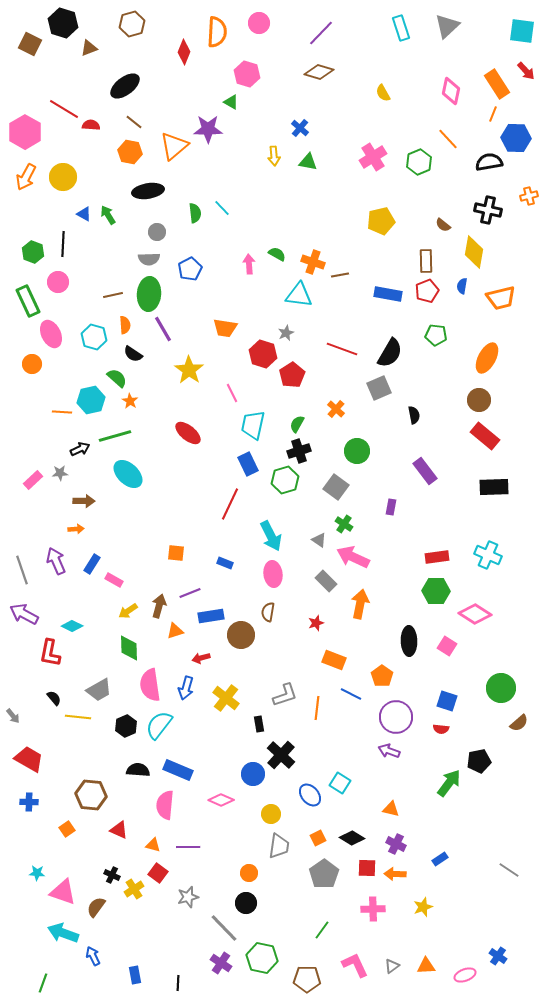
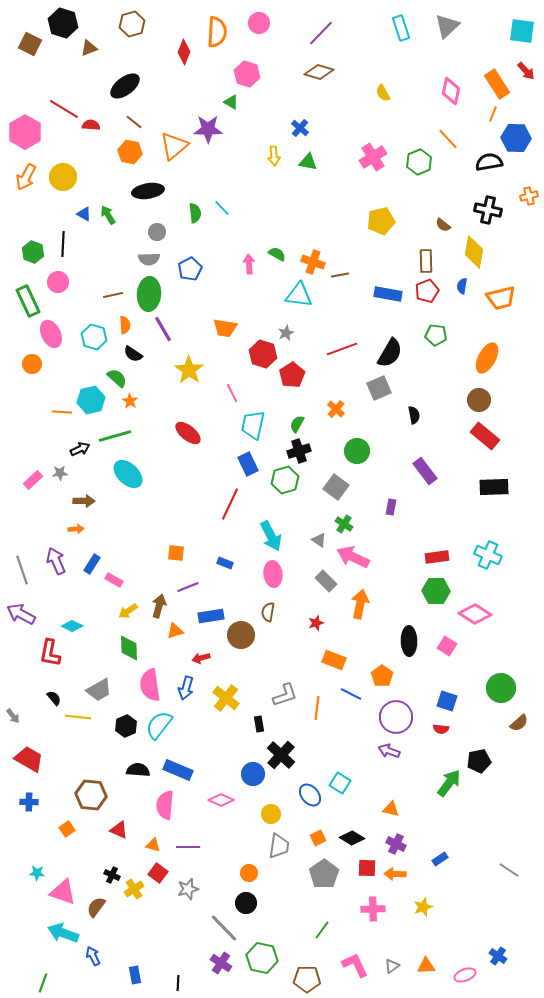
red line at (342, 349): rotated 40 degrees counterclockwise
purple line at (190, 593): moved 2 px left, 6 px up
purple arrow at (24, 614): moved 3 px left
gray star at (188, 897): moved 8 px up
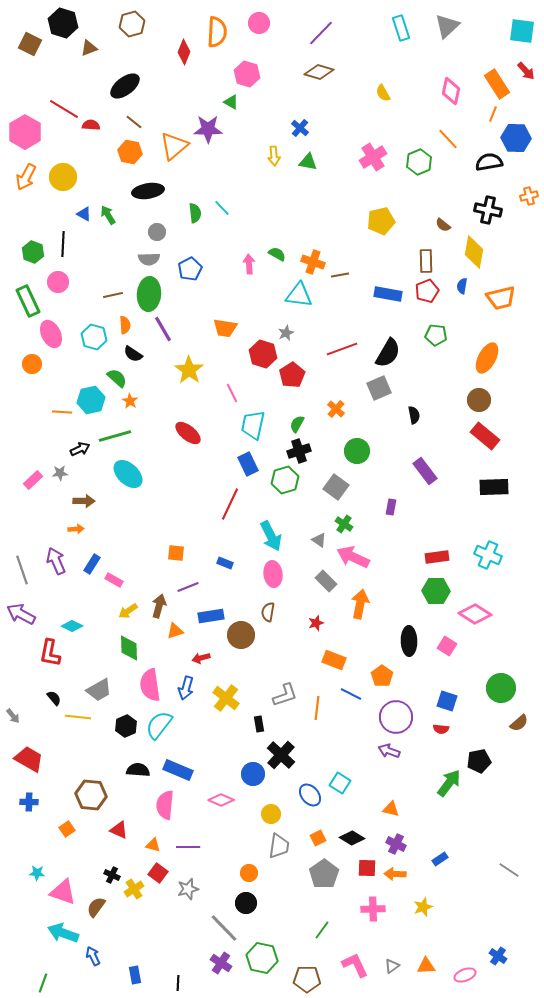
black semicircle at (390, 353): moved 2 px left
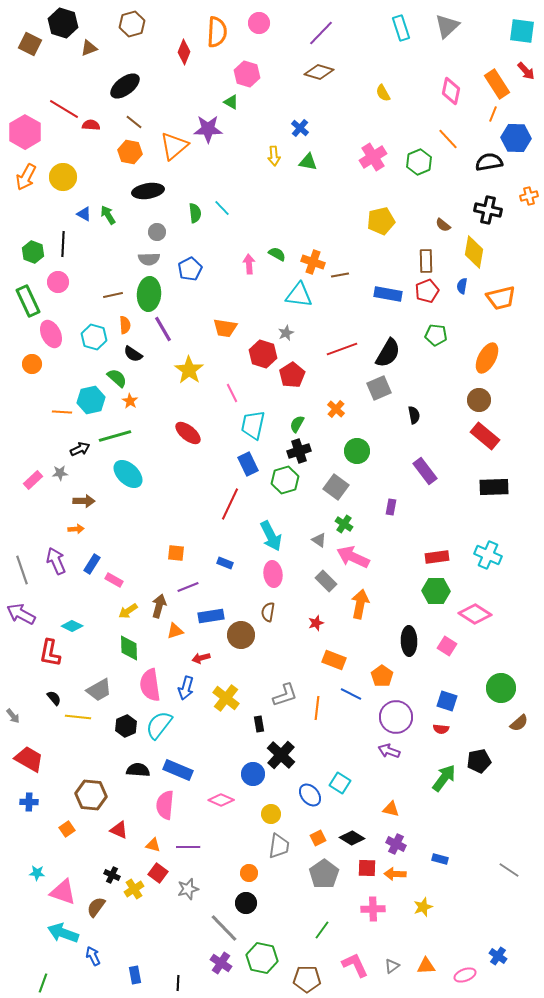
green arrow at (449, 783): moved 5 px left, 5 px up
blue rectangle at (440, 859): rotated 49 degrees clockwise
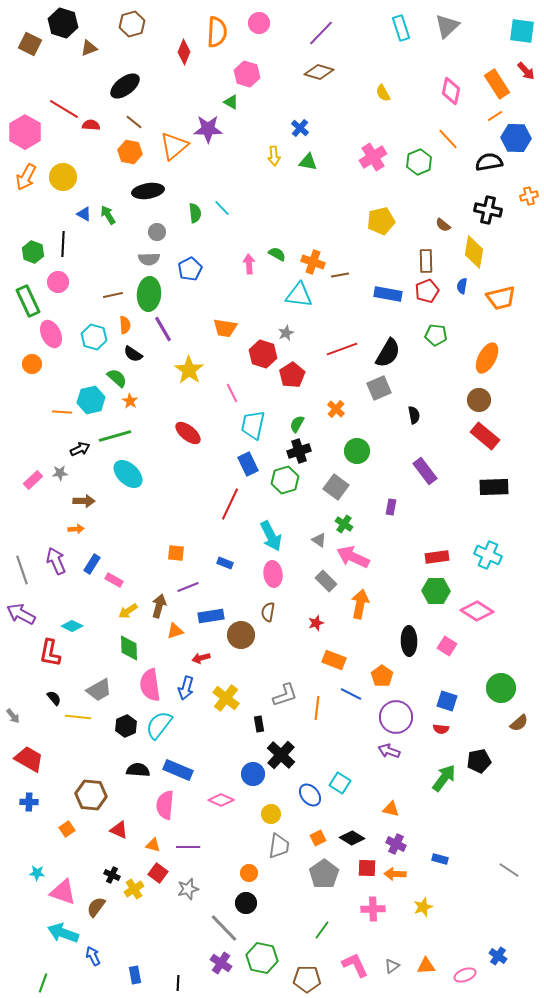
orange line at (493, 114): moved 2 px right, 2 px down; rotated 35 degrees clockwise
pink diamond at (475, 614): moved 2 px right, 3 px up
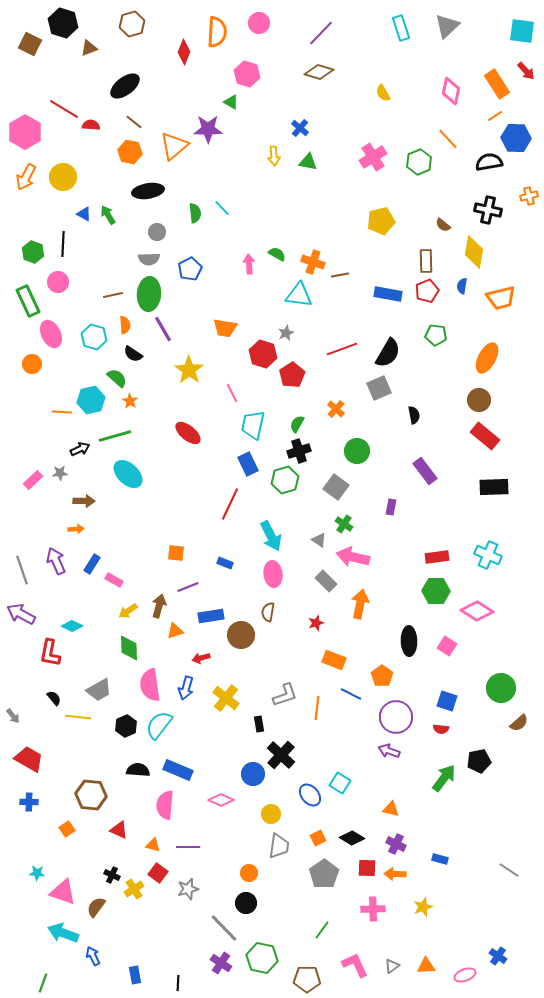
pink arrow at (353, 557): rotated 12 degrees counterclockwise
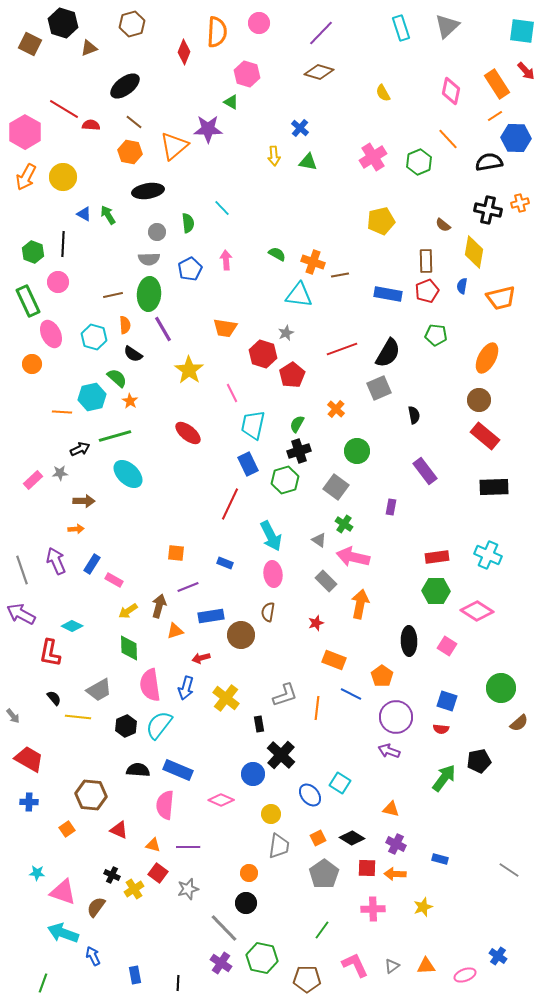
orange cross at (529, 196): moved 9 px left, 7 px down
green semicircle at (195, 213): moved 7 px left, 10 px down
pink arrow at (249, 264): moved 23 px left, 4 px up
cyan hexagon at (91, 400): moved 1 px right, 3 px up
